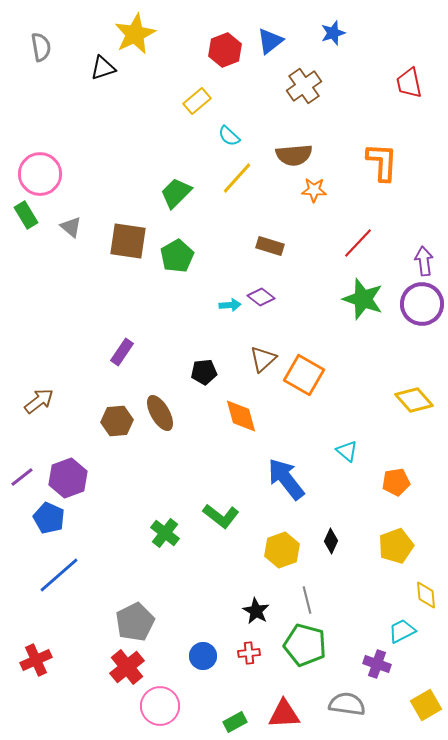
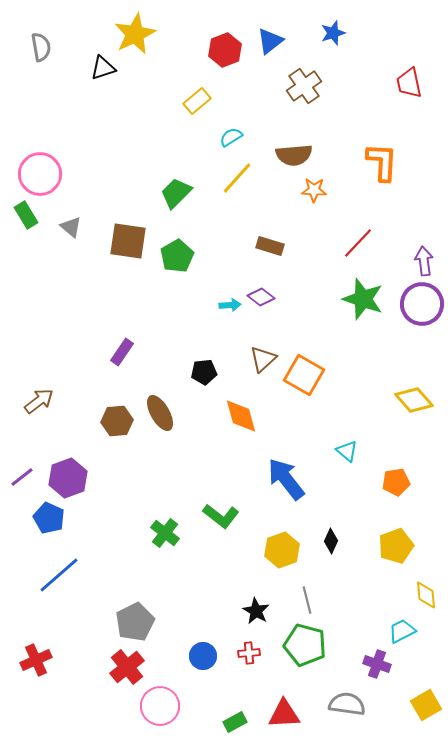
cyan semicircle at (229, 136): moved 2 px right, 1 px down; rotated 105 degrees clockwise
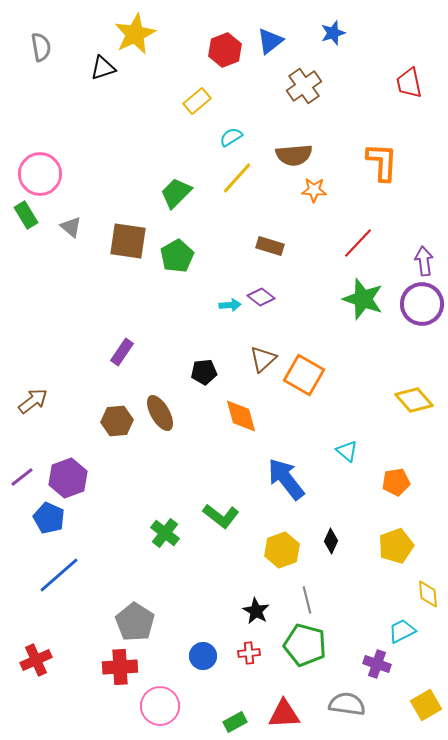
brown arrow at (39, 401): moved 6 px left
yellow diamond at (426, 595): moved 2 px right, 1 px up
gray pentagon at (135, 622): rotated 12 degrees counterclockwise
red cross at (127, 667): moved 7 px left; rotated 36 degrees clockwise
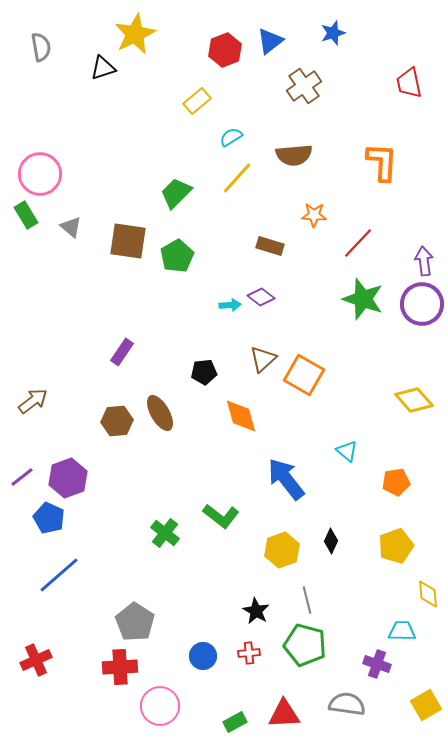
orange star at (314, 190): moved 25 px down
cyan trapezoid at (402, 631): rotated 28 degrees clockwise
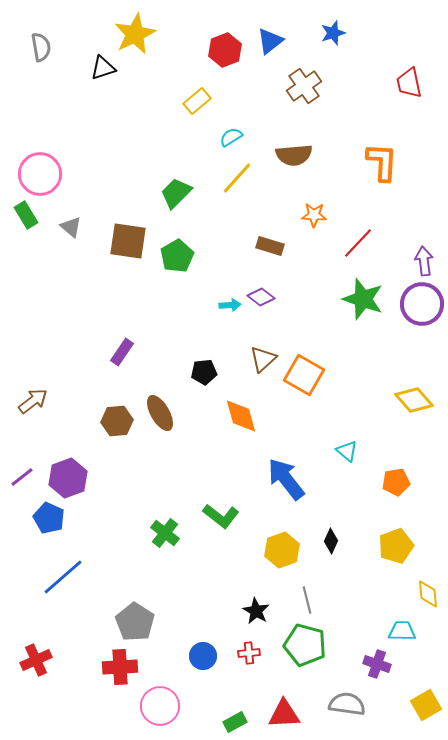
blue line at (59, 575): moved 4 px right, 2 px down
